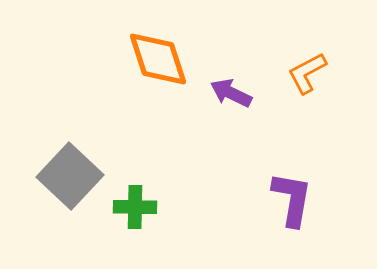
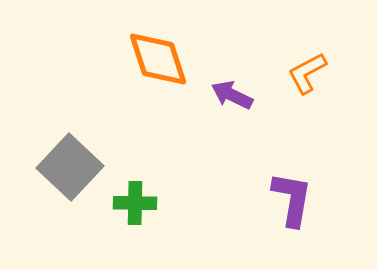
purple arrow: moved 1 px right, 2 px down
gray square: moved 9 px up
green cross: moved 4 px up
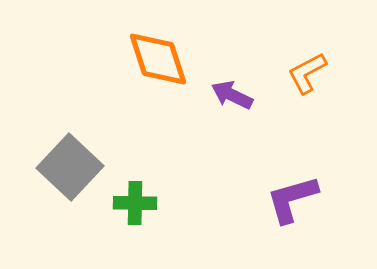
purple L-shape: rotated 116 degrees counterclockwise
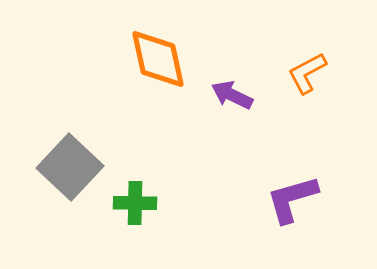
orange diamond: rotated 6 degrees clockwise
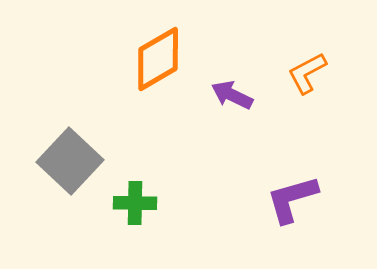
orange diamond: rotated 72 degrees clockwise
gray square: moved 6 px up
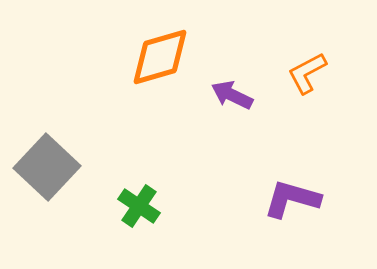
orange diamond: moved 2 px right, 2 px up; rotated 14 degrees clockwise
gray square: moved 23 px left, 6 px down
purple L-shape: rotated 32 degrees clockwise
green cross: moved 4 px right, 3 px down; rotated 33 degrees clockwise
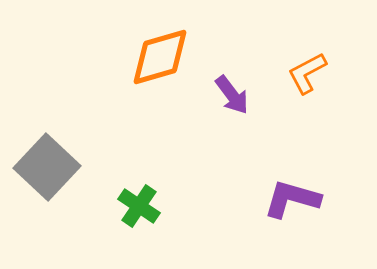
purple arrow: rotated 153 degrees counterclockwise
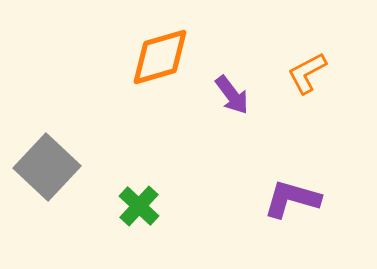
green cross: rotated 9 degrees clockwise
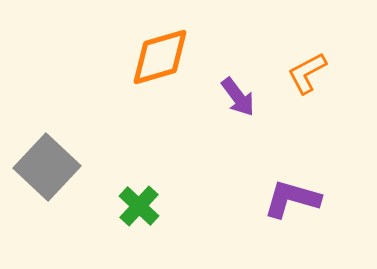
purple arrow: moved 6 px right, 2 px down
